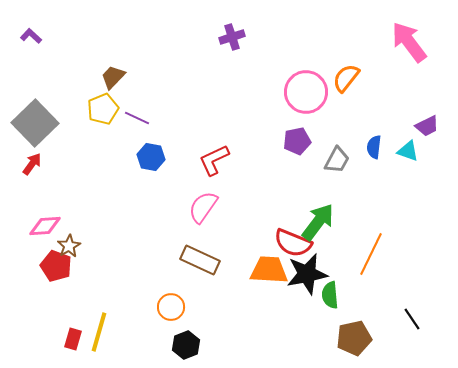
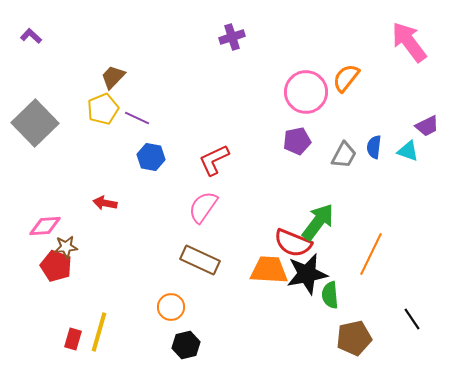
gray trapezoid: moved 7 px right, 5 px up
red arrow: moved 73 px right, 39 px down; rotated 115 degrees counterclockwise
brown star: moved 3 px left, 1 px down; rotated 25 degrees clockwise
black hexagon: rotated 8 degrees clockwise
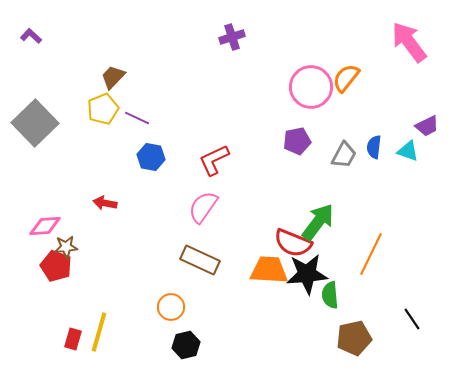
pink circle: moved 5 px right, 5 px up
black star: rotated 6 degrees clockwise
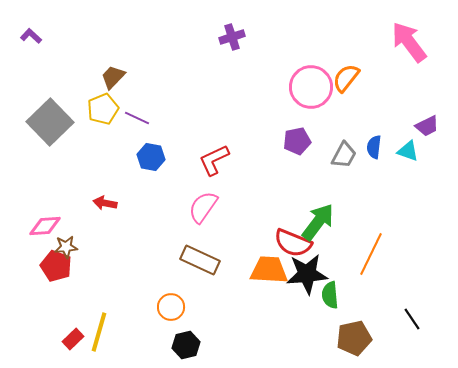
gray square: moved 15 px right, 1 px up
red rectangle: rotated 30 degrees clockwise
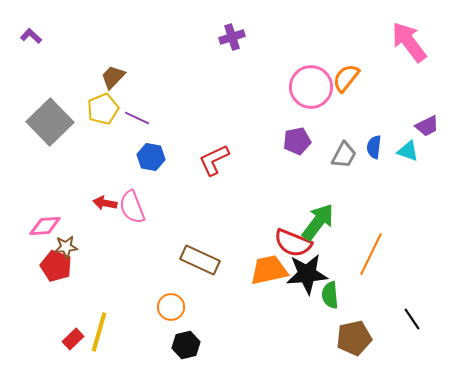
pink semicircle: moved 71 px left; rotated 56 degrees counterclockwise
orange trapezoid: rotated 15 degrees counterclockwise
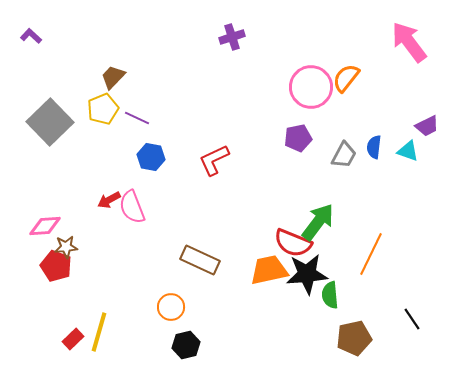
purple pentagon: moved 1 px right, 3 px up
red arrow: moved 4 px right, 3 px up; rotated 40 degrees counterclockwise
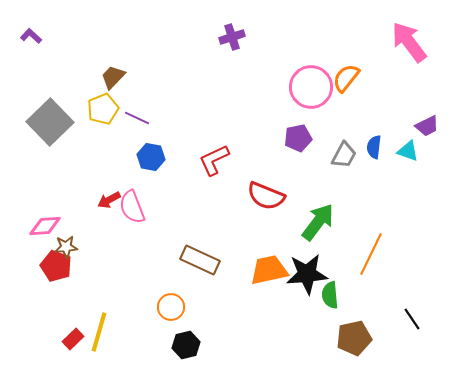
red semicircle: moved 27 px left, 47 px up
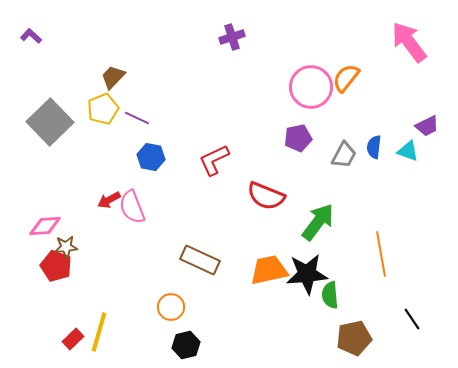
orange line: moved 10 px right; rotated 36 degrees counterclockwise
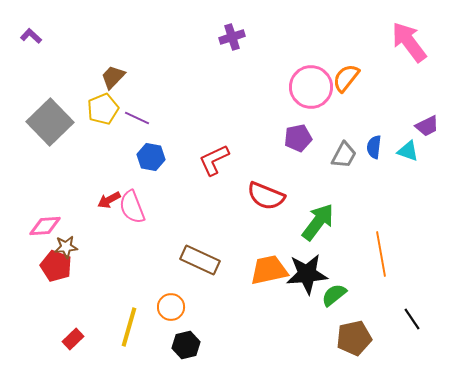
green semicircle: moved 4 px right; rotated 56 degrees clockwise
yellow line: moved 30 px right, 5 px up
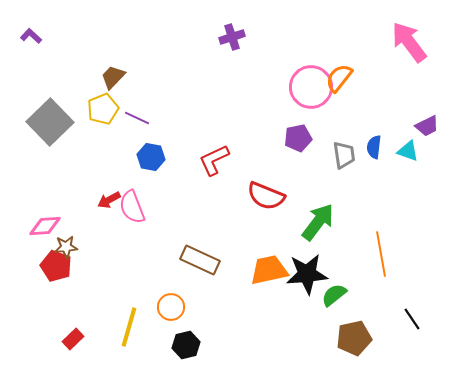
orange semicircle: moved 7 px left
gray trapezoid: rotated 36 degrees counterclockwise
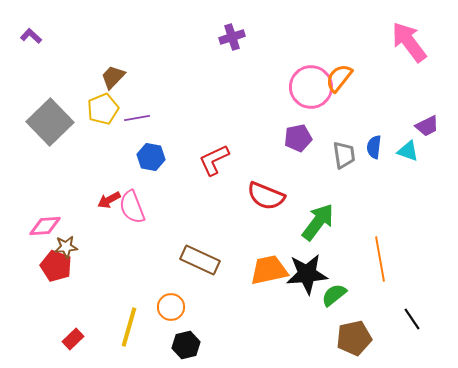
purple line: rotated 35 degrees counterclockwise
orange line: moved 1 px left, 5 px down
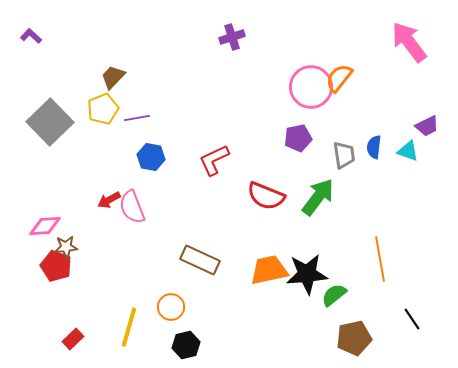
green arrow: moved 25 px up
